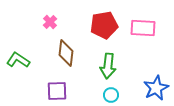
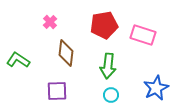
pink rectangle: moved 7 px down; rotated 15 degrees clockwise
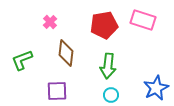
pink rectangle: moved 15 px up
green L-shape: moved 4 px right; rotated 55 degrees counterclockwise
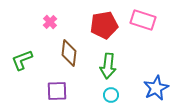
brown diamond: moved 3 px right
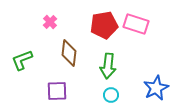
pink rectangle: moved 7 px left, 4 px down
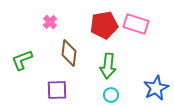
purple square: moved 1 px up
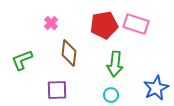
pink cross: moved 1 px right, 1 px down
green arrow: moved 7 px right, 2 px up
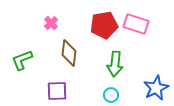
purple square: moved 1 px down
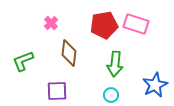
green L-shape: moved 1 px right, 1 px down
blue star: moved 1 px left, 3 px up
